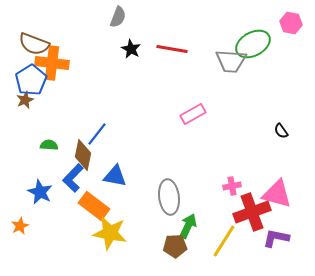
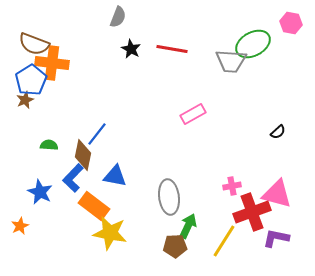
black semicircle: moved 3 px left, 1 px down; rotated 98 degrees counterclockwise
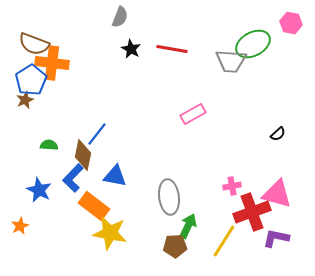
gray semicircle: moved 2 px right
black semicircle: moved 2 px down
blue star: moved 1 px left, 2 px up
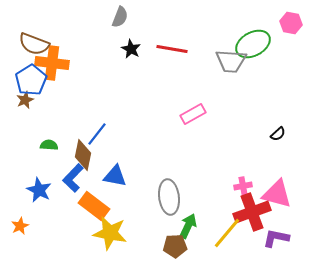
pink cross: moved 11 px right
yellow line: moved 3 px right, 8 px up; rotated 8 degrees clockwise
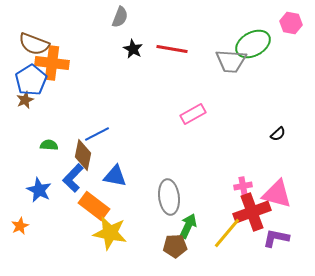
black star: moved 2 px right
blue line: rotated 25 degrees clockwise
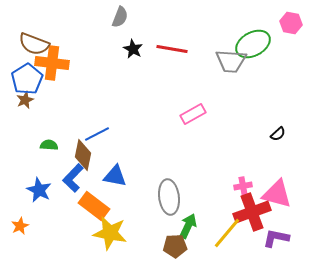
blue pentagon: moved 4 px left, 1 px up
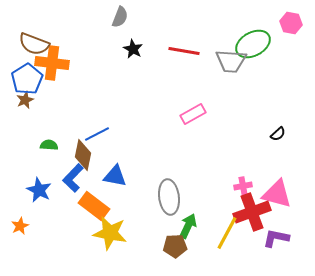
red line: moved 12 px right, 2 px down
yellow line: rotated 12 degrees counterclockwise
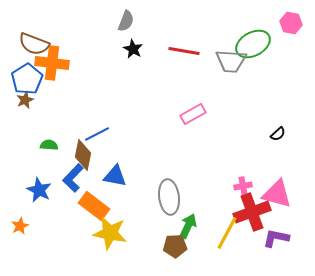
gray semicircle: moved 6 px right, 4 px down
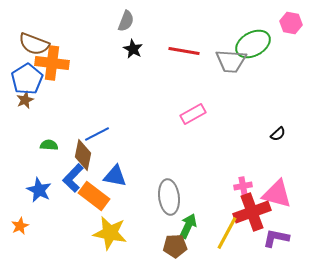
orange rectangle: moved 10 px up
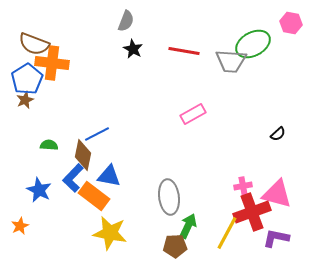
blue triangle: moved 6 px left
